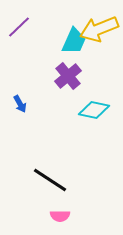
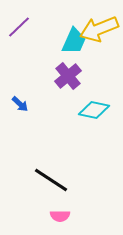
blue arrow: rotated 18 degrees counterclockwise
black line: moved 1 px right
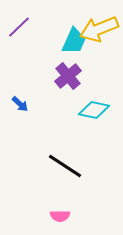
black line: moved 14 px right, 14 px up
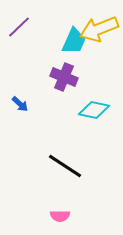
purple cross: moved 4 px left, 1 px down; rotated 28 degrees counterclockwise
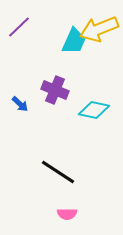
purple cross: moved 9 px left, 13 px down
black line: moved 7 px left, 6 px down
pink semicircle: moved 7 px right, 2 px up
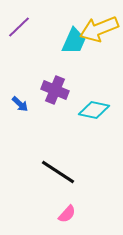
pink semicircle: rotated 48 degrees counterclockwise
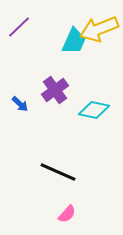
purple cross: rotated 32 degrees clockwise
black line: rotated 9 degrees counterclockwise
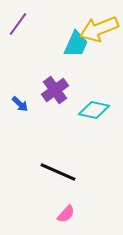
purple line: moved 1 px left, 3 px up; rotated 10 degrees counterclockwise
cyan trapezoid: moved 2 px right, 3 px down
pink semicircle: moved 1 px left
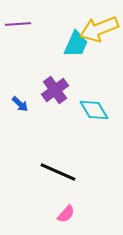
purple line: rotated 50 degrees clockwise
cyan diamond: rotated 48 degrees clockwise
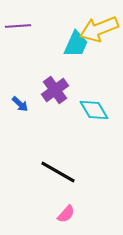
purple line: moved 2 px down
black line: rotated 6 degrees clockwise
